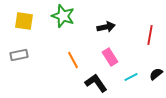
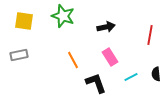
black semicircle: rotated 56 degrees counterclockwise
black L-shape: rotated 15 degrees clockwise
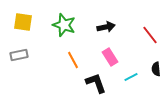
green star: moved 1 px right, 9 px down
yellow square: moved 1 px left, 1 px down
red line: rotated 48 degrees counterclockwise
black semicircle: moved 5 px up
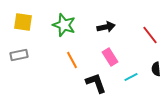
orange line: moved 1 px left
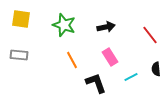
yellow square: moved 2 px left, 3 px up
gray rectangle: rotated 18 degrees clockwise
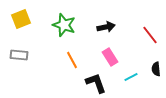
yellow square: rotated 30 degrees counterclockwise
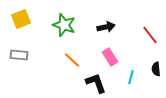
orange line: rotated 18 degrees counterclockwise
cyan line: rotated 48 degrees counterclockwise
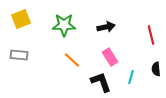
green star: rotated 20 degrees counterclockwise
red line: moved 1 px right; rotated 24 degrees clockwise
black L-shape: moved 5 px right, 1 px up
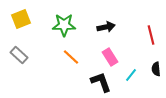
gray rectangle: rotated 36 degrees clockwise
orange line: moved 1 px left, 3 px up
cyan line: moved 2 px up; rotated 24 degrees clockwise
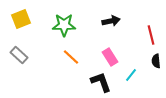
black arrow: moved 5 px right, 6 px up
black semicircle: moved 8 px up
